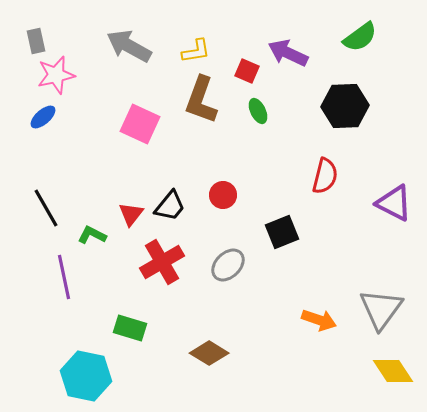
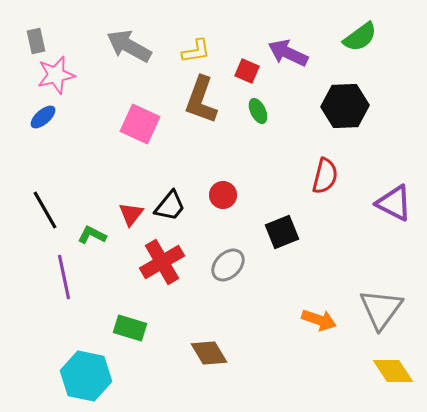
black line: moved 1 px left, 2 px down
brown diamond: rotated 27 degrees clockwise
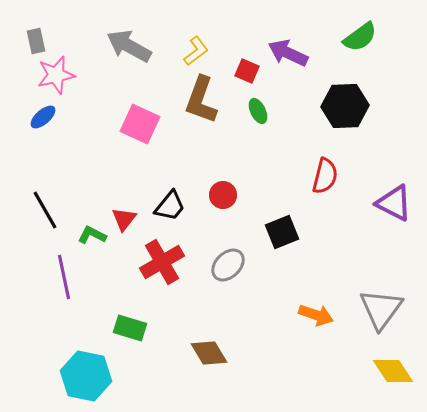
yellow L-shape: rotated 28 degrees counterclockwise
red triangle: moved 7 px left, 5 px down
orange arrow: moved 3 px left, 5 px up
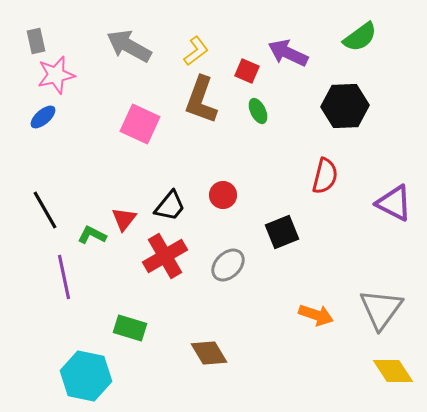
red cross: moved 3 px right, 6 px up
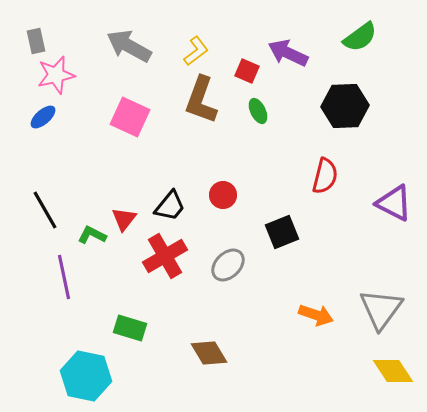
pink square: moved 10 px left, 7 px up
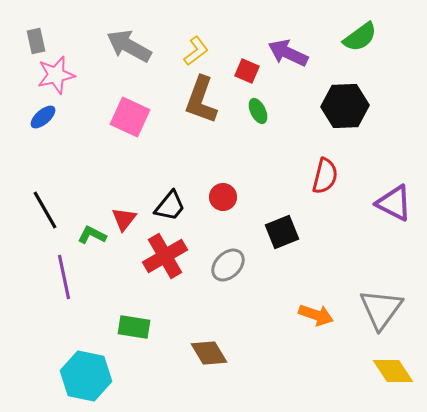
red circle: moved 2 px down
green rectangle: moved 4 px right, 1 px up; rotated 8 degrees counterclockwise
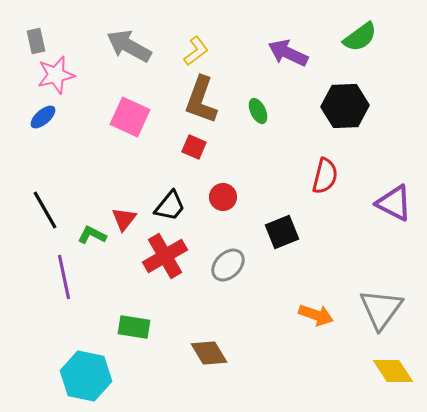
red square: moved 53 px left, 76 px down
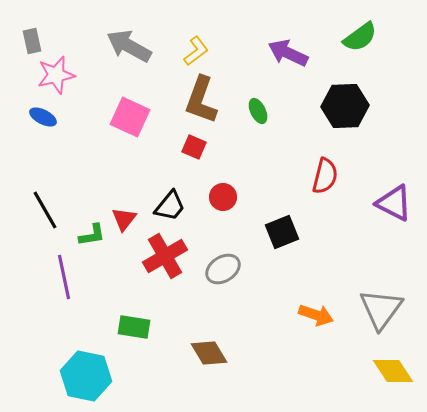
gray rectangle: moved 4 px left
blue ellipse: rotated 68 degrees clockwise
green L-shape: rotated 144 degrees clockwise
gray ellipse: moved 5 px left, 4 px down; rotated 12 degrees clockwise
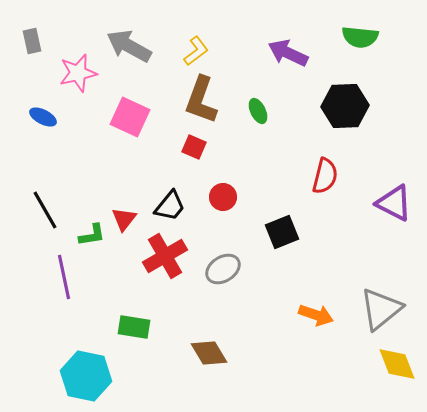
green semicircle: rotated 42 degrees clockwise
pink star: moved 22 px right, 2 px up
gray triangle: rotated 15 degrees clockwise
yellow diamond: moved 4 px right, 7 px up; rotated 12 degrees clockwise
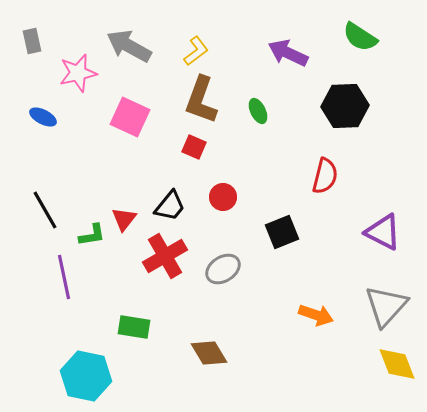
green semicircle: rotated 27 degrees clockwise
purple triangle: moved 11 px left, 29 px down
gray triangle: moved 5 px right, 3 px up; rotated 9 degrees counterclockwise
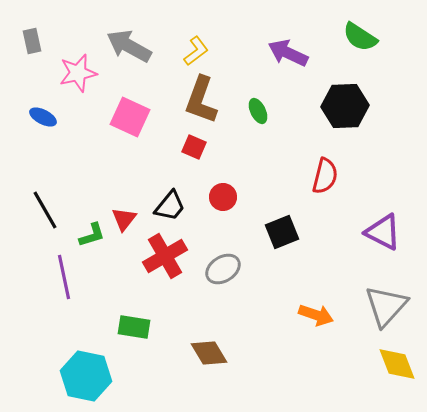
green L-shape: rotated 8 degrees counterclockwise
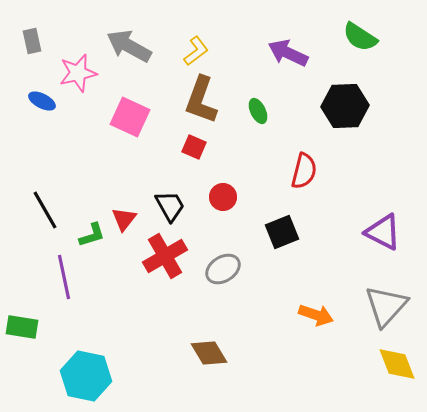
blue ellipse: moved 1 px left, 16 px up
red semicircle: moved 21 px left, 5 px up
black trapezoid: rotated 68 degrees counterclockwise
green rectangle: moved 112 px left
